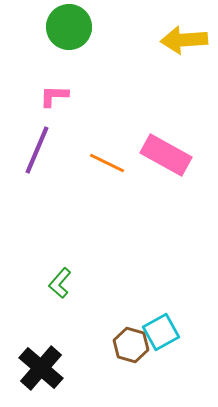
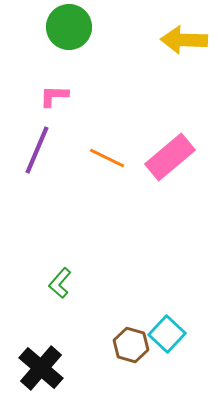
yellow arrow: rotated 6 degrees clockwise
pink rectangle: moved 4 px right, 2 px down; rotated 69 degrees counterclockwise
orange line: moved 5 px up
cyan square: moved 6 px right, 2 px down; rotated 18 degrees counterclockwise
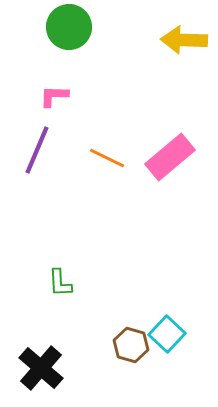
green L-shape: rotated 44 degrees counterclockwise
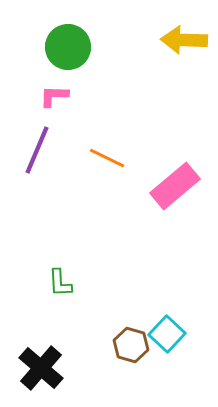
green circle: moved 1 px left, 20 px down
pink rectangle: moved 5 px right, 29 px down
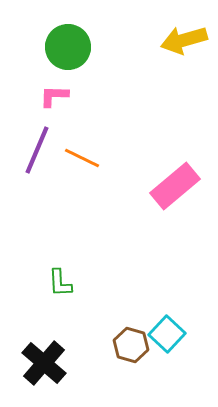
yellow arrow: rotated 18 degrees counterclockwise
orange line: moved 25 px left
black cross: moved 3 px right, 5 px up
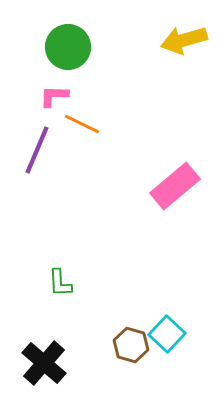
orange line: moved 34 px up
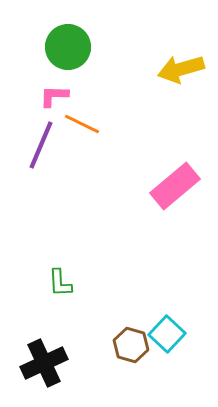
yellow arrow: moved 3 px left, 29 px down
purple line: moved 4 px right, 5 px up
black cross: rotated 24 degrees clockwise
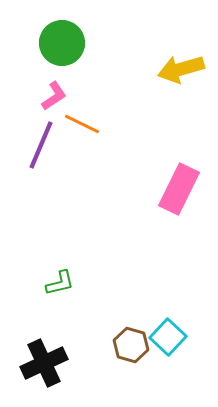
green circle: moved 6 px left, 4 px up
pink L-shape: rotated 144 degrees clockwise
pink rectangle: moved 4 px right, 3 px down; rotated 24 degrees counterclockwise
green L-shape: rotated 100 degrees counterclockwise
cyan square: moved 1 px right, 3 px down
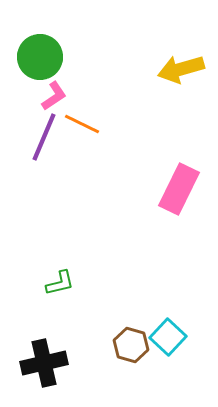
green circle: moved 22 px left, 14 px down
purple line: moved 3 px right, 8 px up
black cross: rotated 12 degrees clockwise
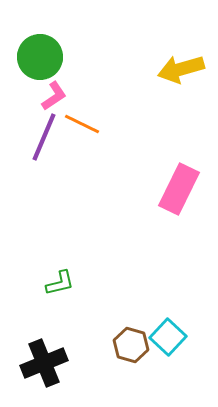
black cross: rotated 9 degrees counterclockwise
